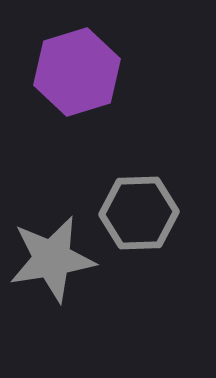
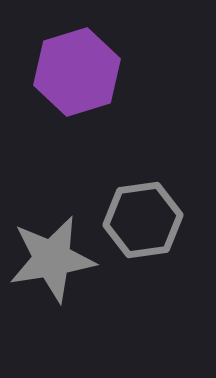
gray hexagon: moved 4 px right, 7 px down; rotated 6 degrees counterclockwise
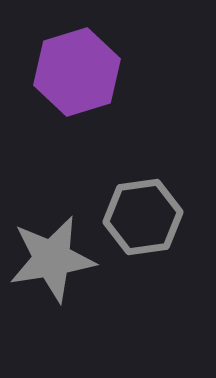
gray hexagon: moved 3 px up
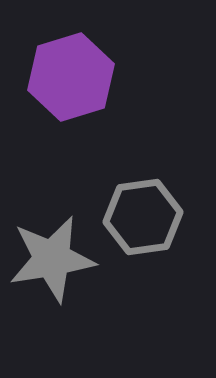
purple hexagon: moved 6 px left, 5 px down
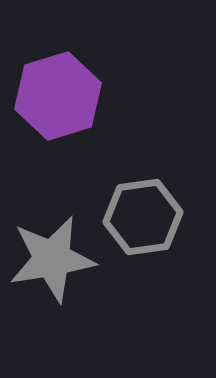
purple hexagon: moved 13 px left, 19 px down
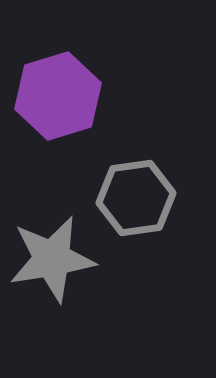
gray hexagon: moved 7 px left, 19 px up
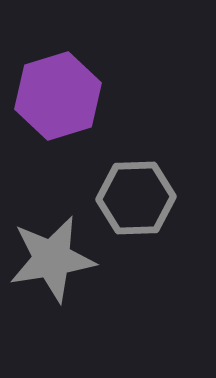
gray hexagon: rotated 6 degrees clockwise
